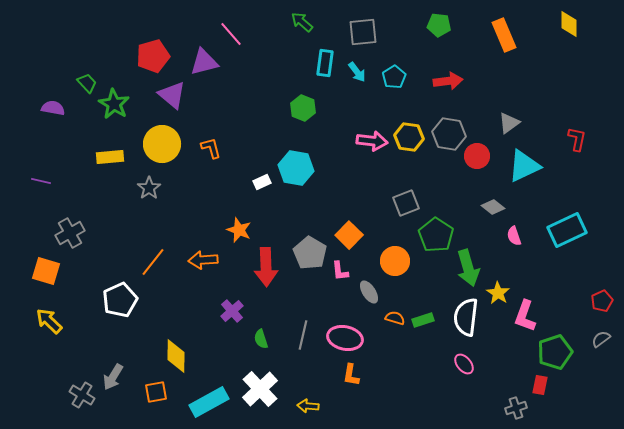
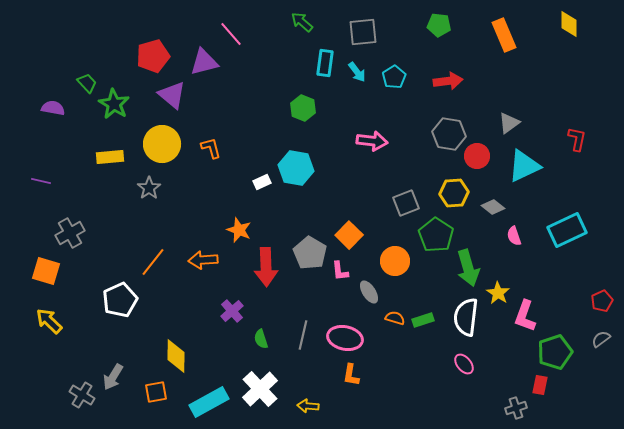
yellow hexagon at (409, 137): moved 45 px right, 56 px down; rotated 12 degrees counterclockwise
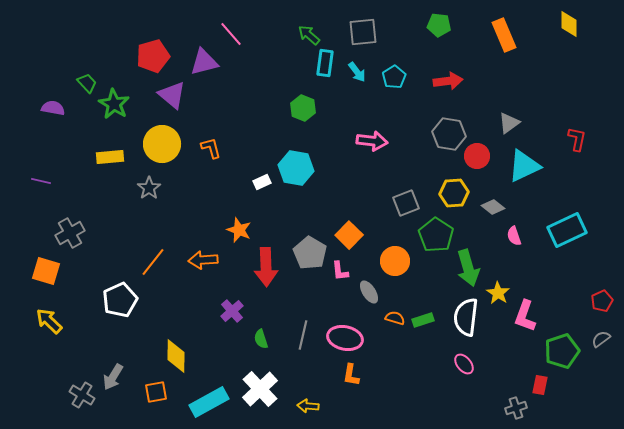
green arrow at (302, 22): moved 7 px right, 13 px down
green pentagon at (555, 352): moved 7 px right, 1 px up
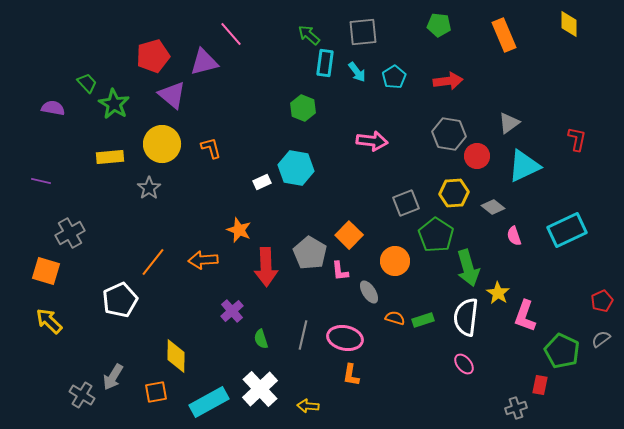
green pentagon at (562, 351): rotated 28 degrees counterclockwise
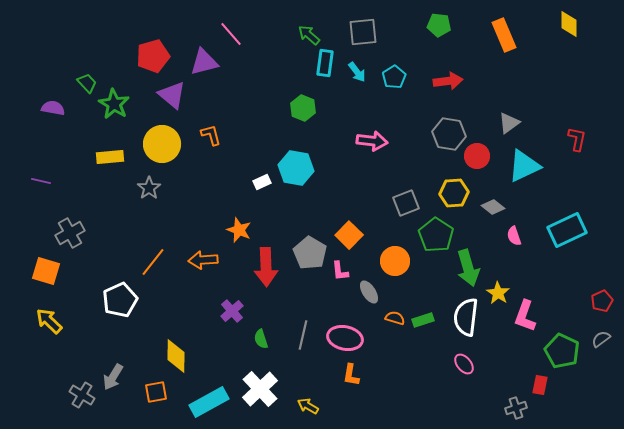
orange L-shape at (211, 148): moved 13 px up
yellow arrow at (308, 406): rotated 25 degrees clockwise
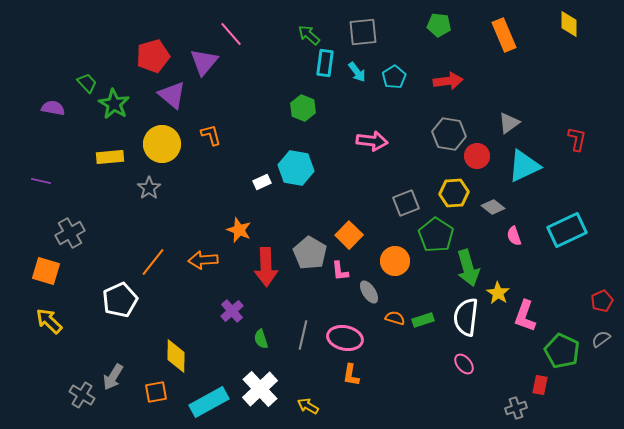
purple triangle at (204, 62): rotated 36 degrees counterclockwise
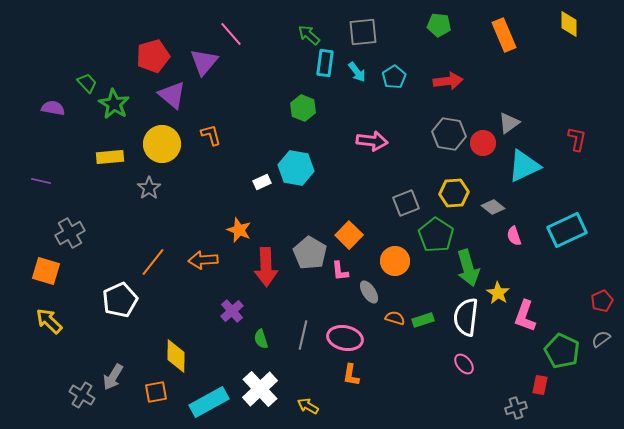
red circle at (477, 156): moved 6 px right, 13 px up
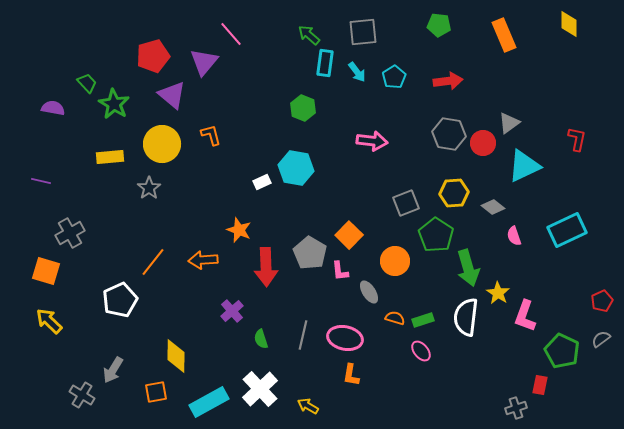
pink ellipse at (464, 364): moved 43 px left, 13 px up
gray arrow at (113, 377): moved 7 px up
